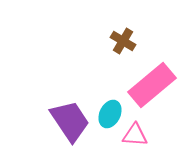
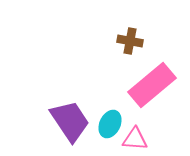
brown cross: moved 7 px right; rotated 20 degrees counterclockwise
cyan ellipse: moved 10 px down
pink triangle: moved 4 px down
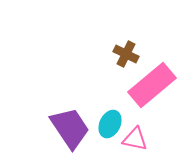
brown cross: moved 4 px left, 13 px down; rotated 15 degrees clockwise
purple trapezoid: moved 7 px down
pink triangle: rotated 8 degrees clockwise
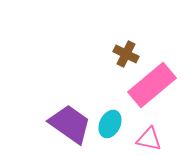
purple trapezoid: moved 4 px up; rotated 21 degrees counterclockwise
pink triangle: moved 14 px right
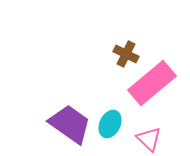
pink rectangle: moved 2 px up
pink triangle: rotated 32 degrees clockwise
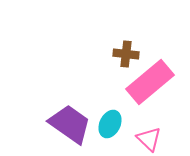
brown cross: rotated 20 degrees counterclockwise
pink rectangle: moved 2 px left, 1 px up
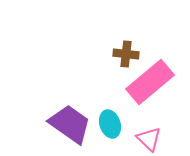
cyan ellipse: rotated 44 degrees counterclockwise
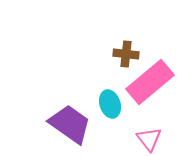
cyan ellipse: moved 20 px up
pink triangle: rotated 8 degrees clockwise
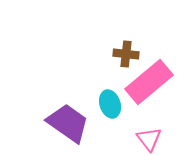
pink rectangle: moved 1 px left
purple trapezoid: moved 2 px left, 1 px up
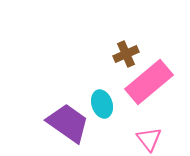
brown cross: rotated 30 degrees counterclockwise
cyan ellipse: moved 8 px left
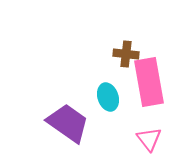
brown cross: rotated 30 degrees clockwise
pink rectangle: rotated 60 degrees counterclockwise
cyan ellipse: moved 6 px right, 7 px up
